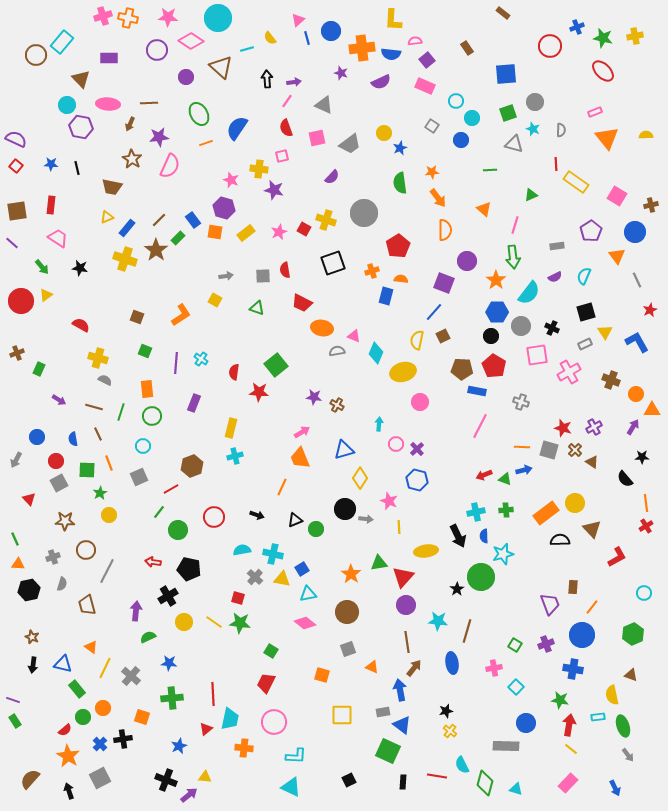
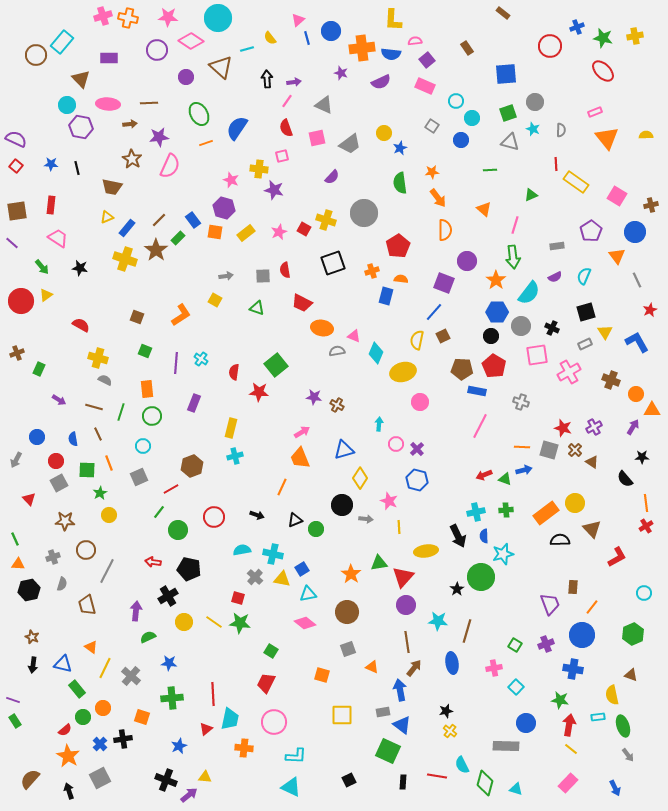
brown arrow at (130, 124): rotated 120 degrees counterclockwise
gray triangle at (514, 144): moved 4 px left, 2 px up
black circle at (345, 509): moved 3 px left, 4 px up
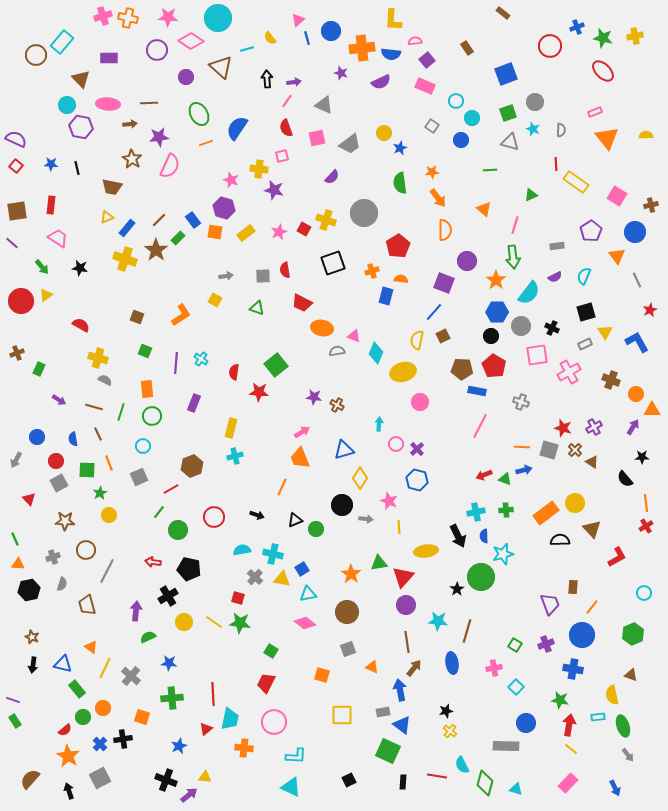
blue square at (506, 74): rotated 15 degrees counterclockwise
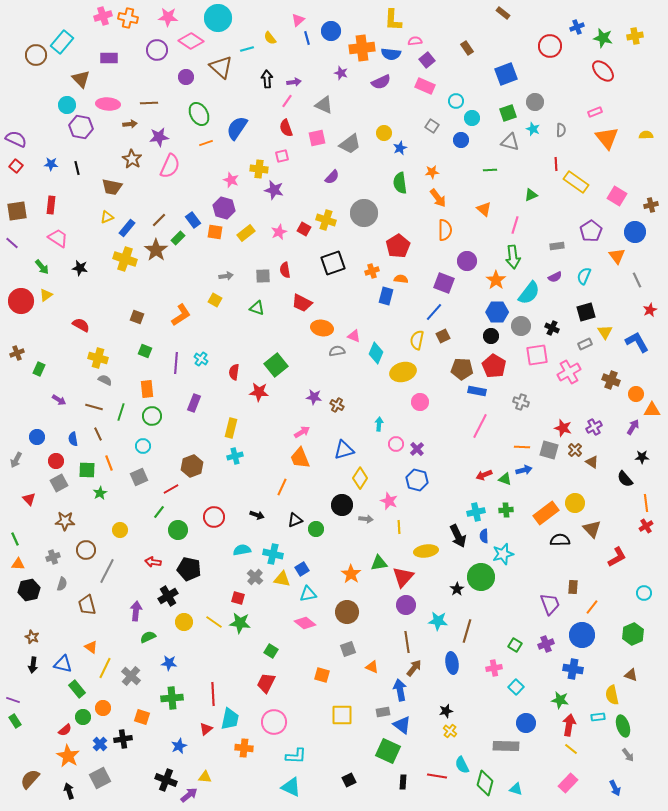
yellow circle at (109, 515): moved 11 px right, 15 px down
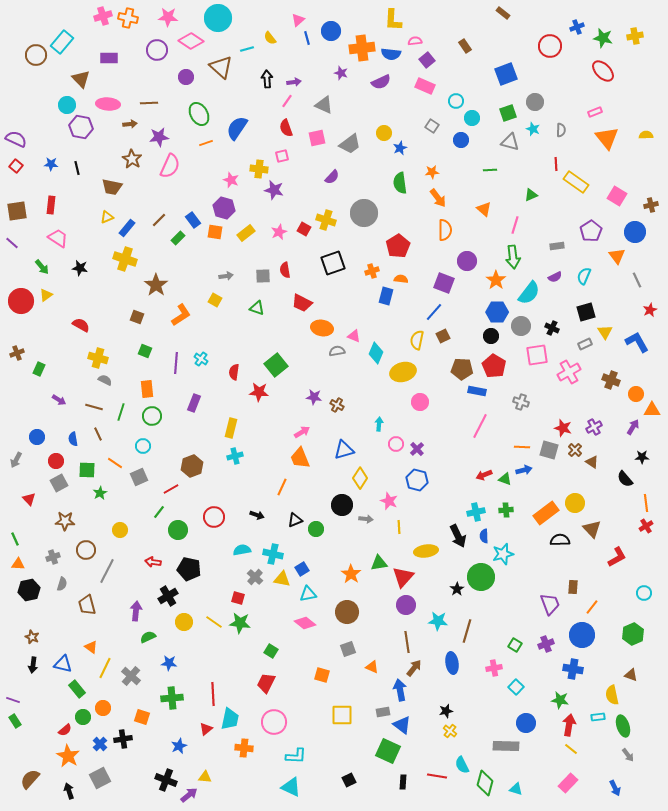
brown rectangle at (467, 48): moved 2 px left, 2 px up
brown star at (156, 250): moved 35 px down
orange line at (109, 463): moved 6 px right; rotated 35 degrees counterclockwise
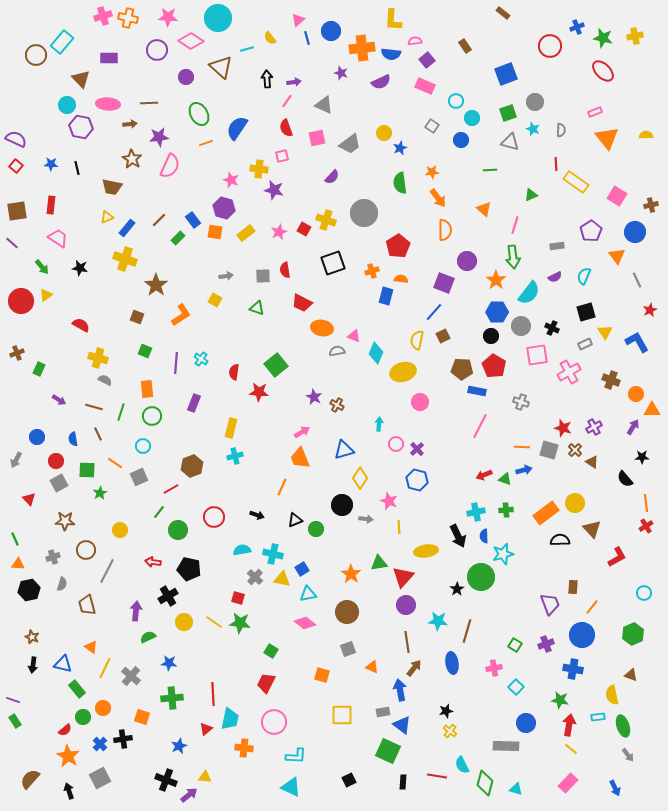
purple star at (314, 397): rotated 21 degrees clockwise
